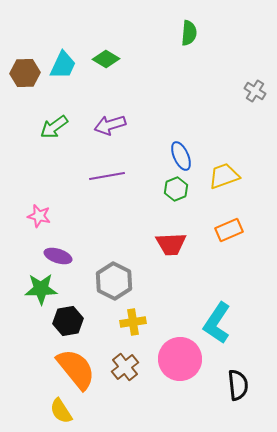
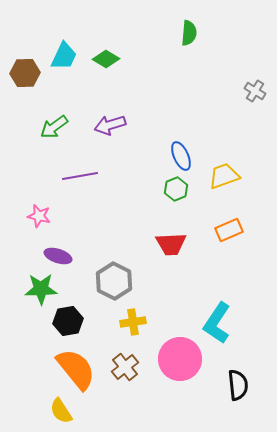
cyan trapezoid: moved 1 px right, 9 px up
purple line: moved 27 px left
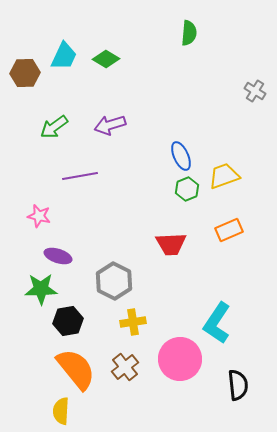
green hexagon: moved 11 px right
yellow semicircle: rotated 36 degrees clockwise
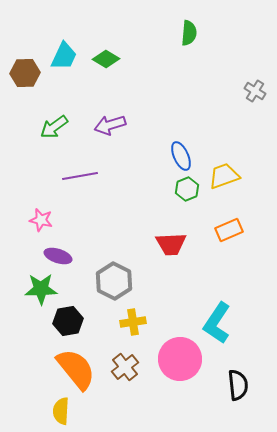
pink star: moved 2 px right, 4 px down
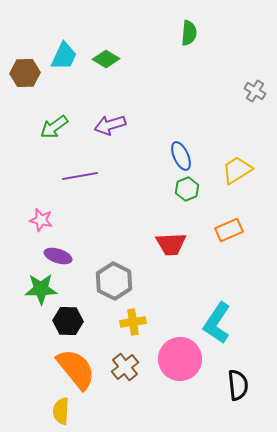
yellow trapezoid: moved 13 px right, 6 px up; rotated 12 degrees counterclockwise
black hexagon: rotated 12 degrees clockwise
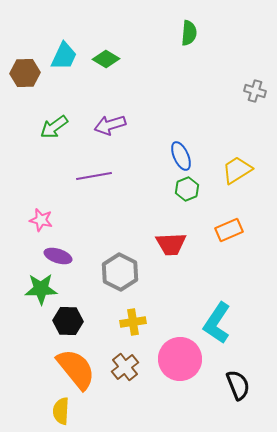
gray cross: rotated 15 degrees counterclockwise
purple line: moved 14 px right
gray hexagon: moved 6 px right, 9 px up
black semicircle: rotated 16 degrees counterclockwise
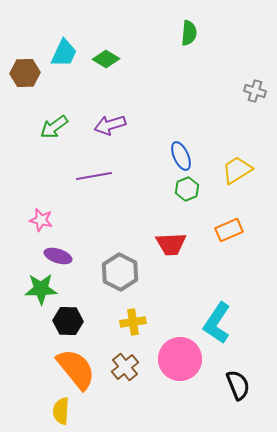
cyan trapezoid: moved 3 px up
